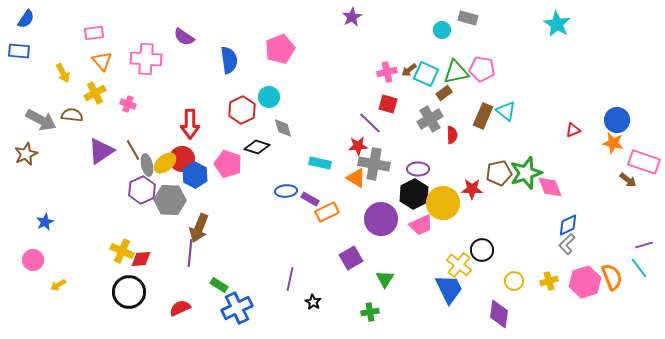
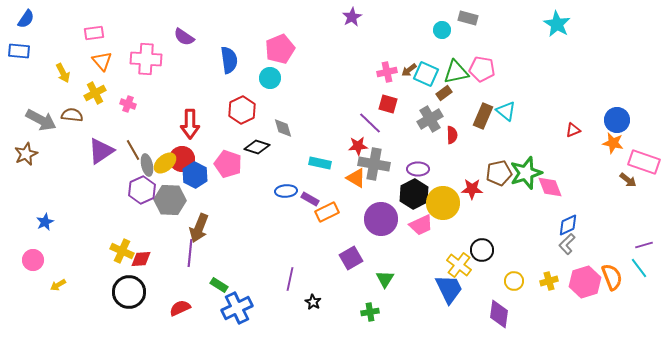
cyan circle at (269, 97): moved 1 px right, 19 px up
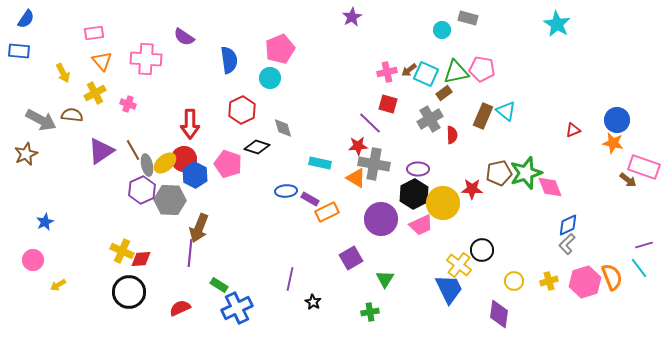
red circle at (182, 159): moved 2 px right
pink rectangle at (644, 162): moved 5 px down
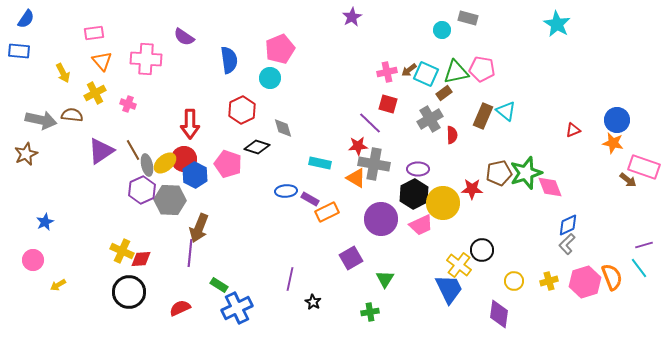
gray arrow at (41, 120): rotated 16 degrees counterclockwise
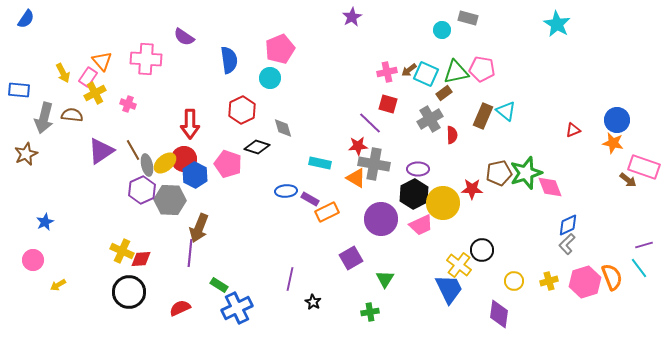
pink rectangle at (94, 33): moved 6 px left, 44 px down; rotated 48 degrees counterclockwise
blue rectangle at (19, 51): moved 39 px down
gray arrow at (41, 120): moved 3 px right, 2 px up; rotated 92 degrees clockwise
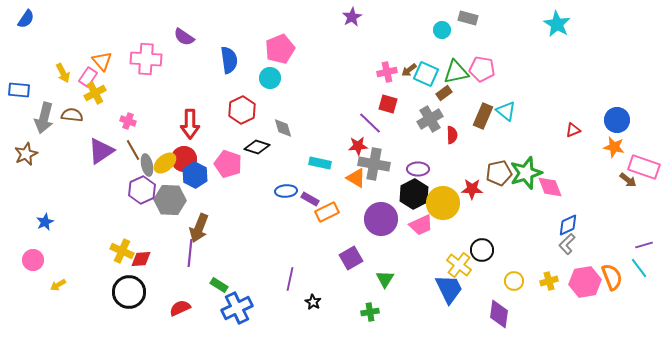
pink cross at (128, 104): moved 17 px down
orange star at (613, 143): moved 1 px right, 4 px down
pink hexagon at (585, 282): rotated 8 degrees clockwise
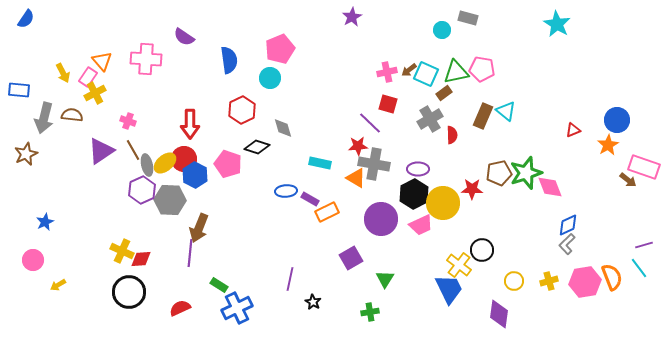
orange star at (614, 147): moved 6 px left, 2 px up; rotated 30 degrees clockwise
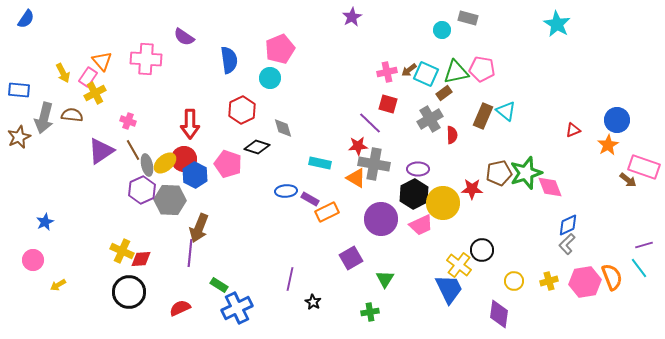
brown star at (26, 154): moved 7 px left, 17 px up
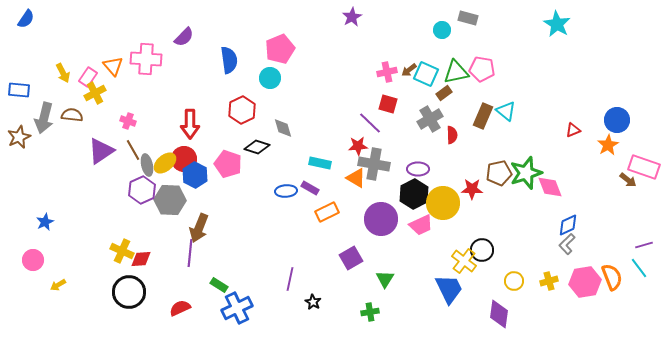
purple semicircle at (184, 37): rotated 80 degrees counterclockwise
orange triangle at (102, 61): moved 11 px right, 5 px down
purple rectangle at (310, 199): moved 11 px up
yellow cross at (459, 265): moved 5 px right, 4 px up
